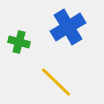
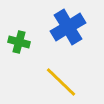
yellow line: moved 5 px right
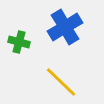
blue cross: moved 3 px left
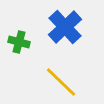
blue cross: rotated 12 degrees counterclockwise
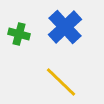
green cross: moved 8 px up
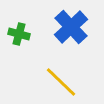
blue cross: moved 6 px right
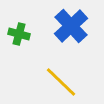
blue cross: moved 1 px up
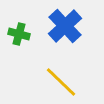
blue cross: moved 6 px left
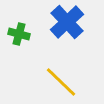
blue cross: moved 2 px right, 4 px up
